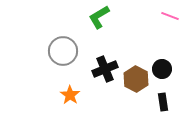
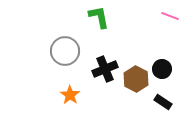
green L-shape: rotated 110 degrees clockwise
gray circle: moved 2 px right
black rectangle: rotated 48 degrees counterclockwise
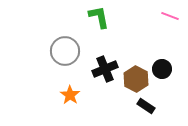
black rectangle: moved 17 px left, 4 px down
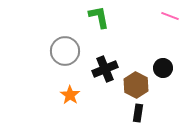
black circle: moved 1 px right, 1 px up
brown hexagon: moved 6 px down
black rectangle: moved 8 px left, 7 px down; rotated 66 degrees clockwise
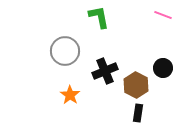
pink line: moved 7 px left, 1 px up
black cross: moved 2 px down
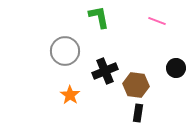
pink line: moved 6 px left, 6 px down
black circle: moved 13 px right
brown hexagon: rotated 20 degrees counterclockwise
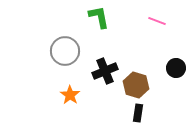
brown hexagon: rotated 10 degrees clockwise
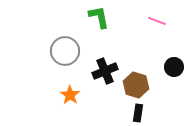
black circle: moved 2 px left, 1 px up
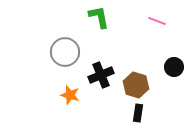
gray circle: moved 1 px down
black cross: moved 4 px left, 4 px down
orange star: rotated 18 degrees counterclockwise
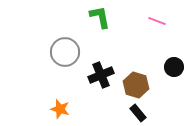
green L-shape: moved 1 px right
orange star: moved 10 px left, 14 px down
black rectangle: rotated 48 degrees counterclockwise
